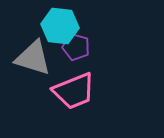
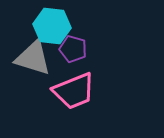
cyan hexagon: moved 8 px left
purple pentagon: moved 3 px left, 2 px down
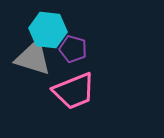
cyan hexagon: moved 4 px left, 4 px down
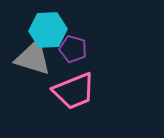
cyan hexagon: rotated 9 degrees counterclockwise
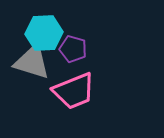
cyan hexagon: moved 4 px left, 3 px down
gray triangle: moved 1 px left, 4 px down
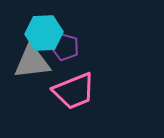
purple pentagon: moved 8 px left, 2 px up
gray triangle: rotated 24 degrees counterclockwise
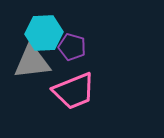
purple pentagon: moved 7 px right
